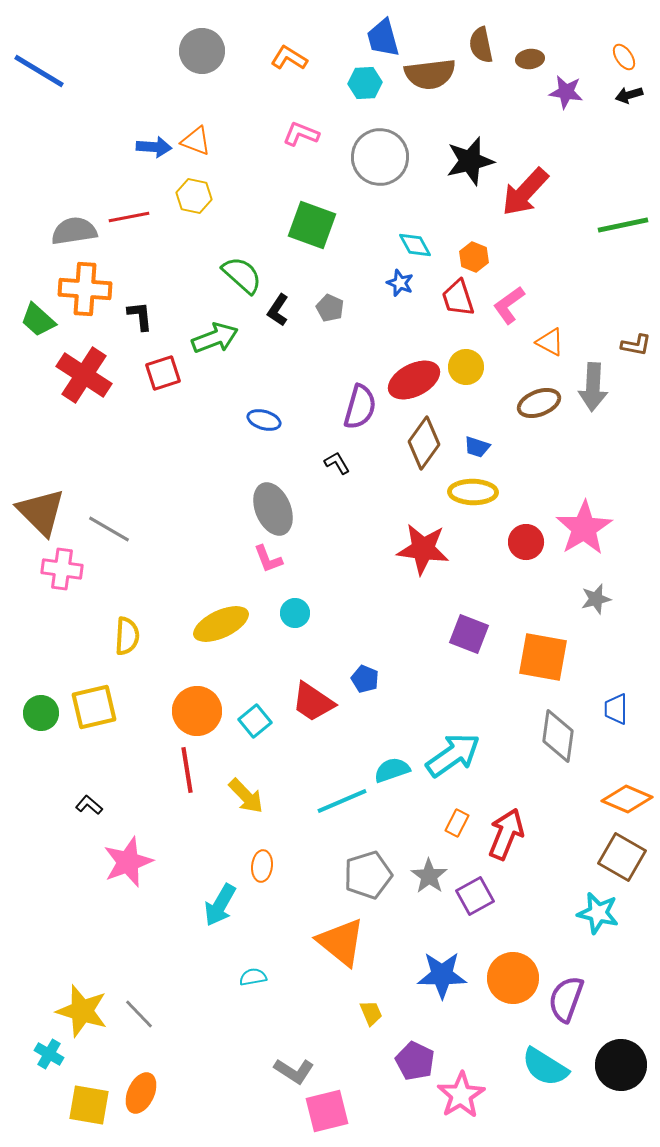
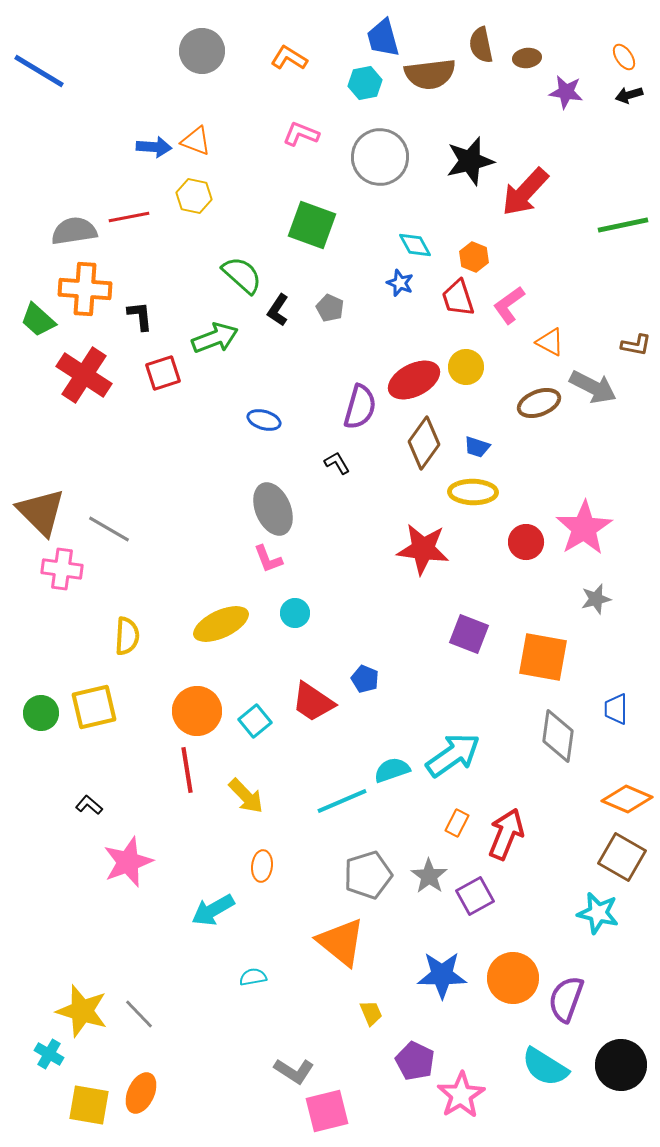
brown ellipse at (530, 59): moved 3 px left, 1 px up
cyan hexagon at (365, 83): rotated 8 degrees counterclockwise
gray arrow at (593, 387): rotated 66 degrees counterclockwise
cyan arrow at (220, 905): moved 7 px left, 5 px down; rotated 30 degrees clockwise
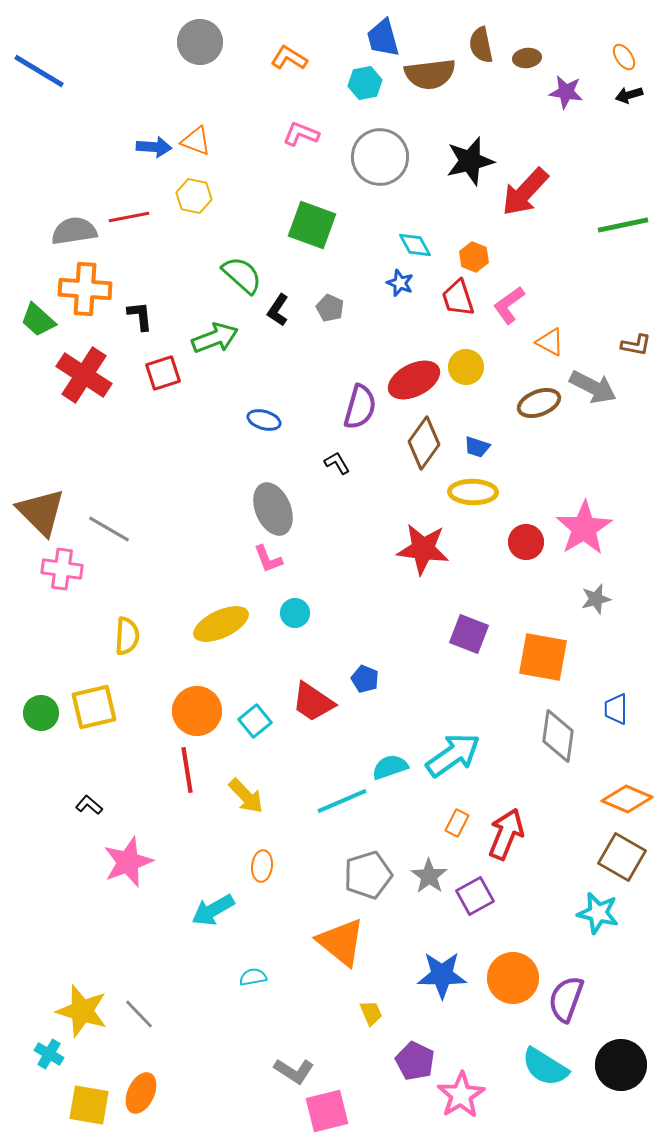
gray circle at (202, 51): moved 2 px left, 9 px up
cyan semicircle at (392, 770): moved 2 px left, 3 px up
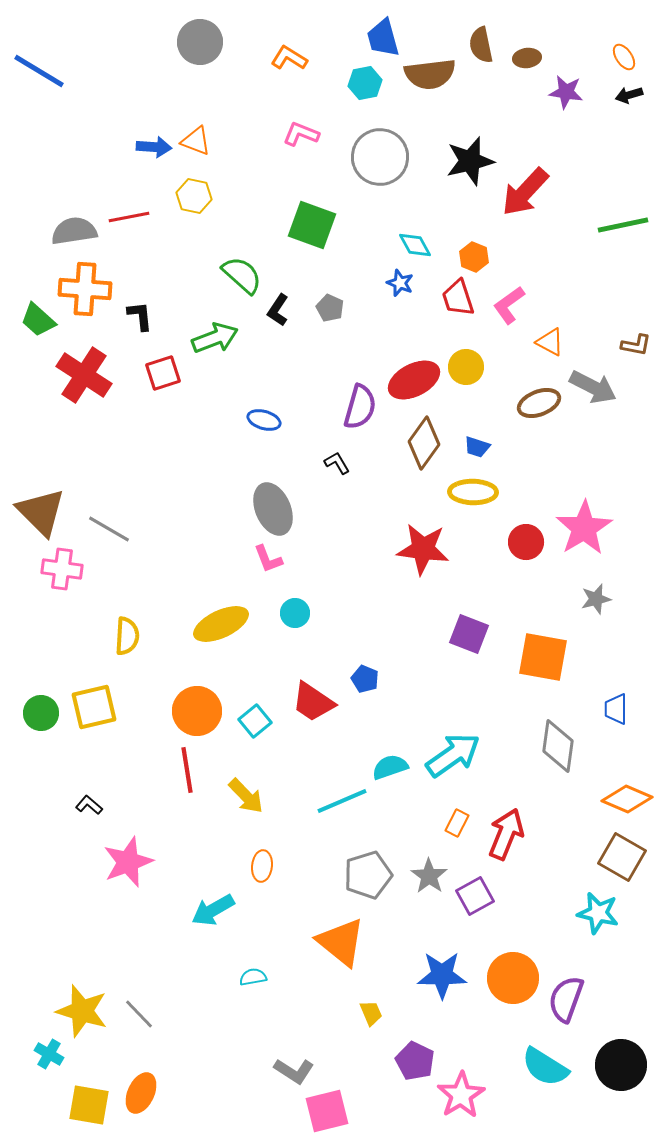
gray diamond at (558, 736): moved 10 px down
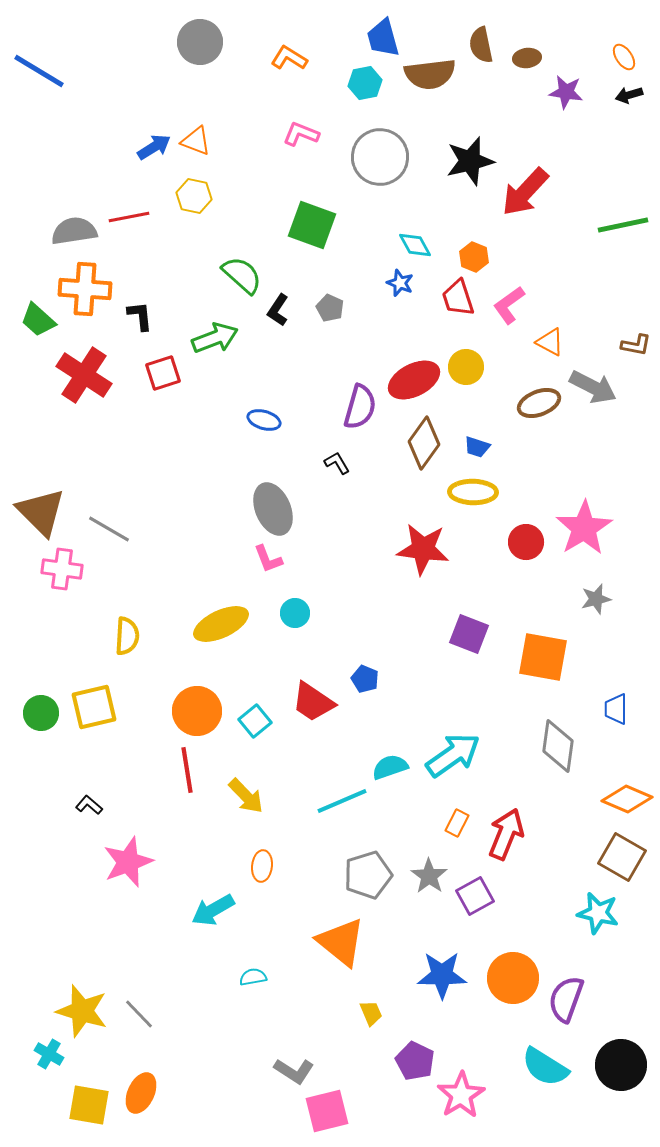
blue arrow at (154, 147): rotated 36 degrees counterclockwise
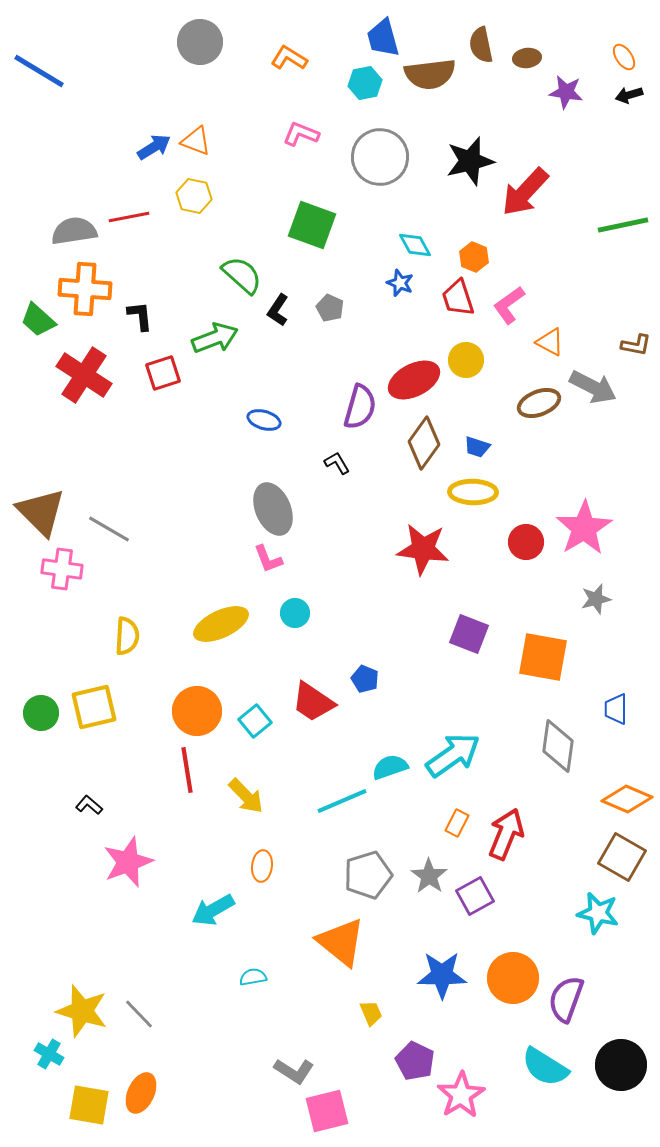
yellow circle at (466, 367): moved 7 px up
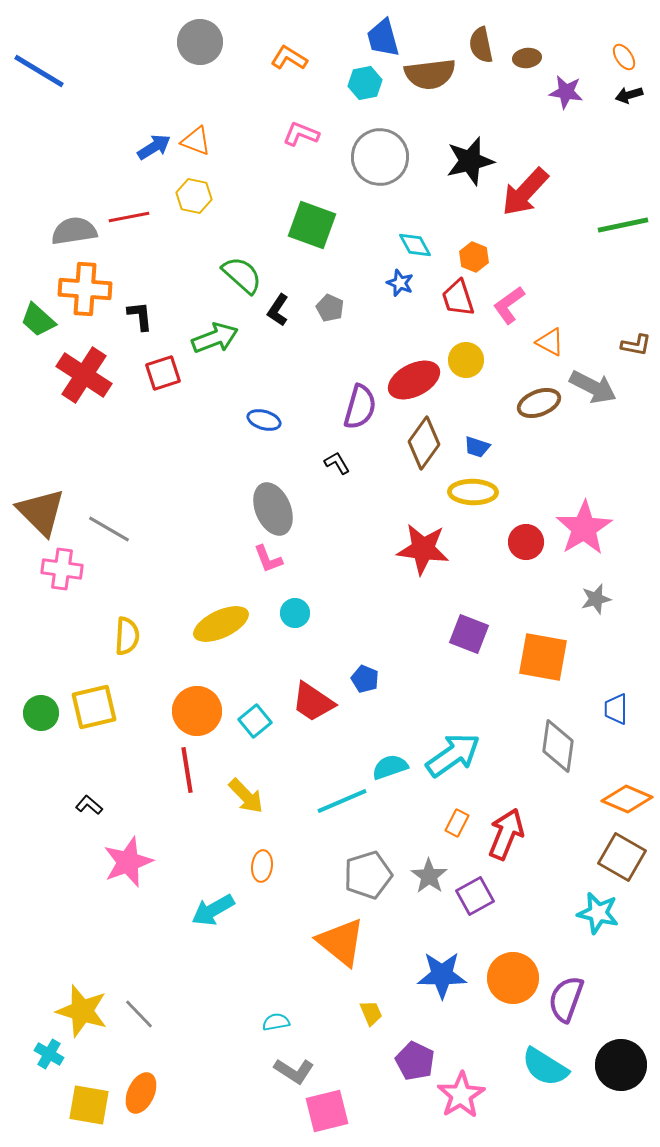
cyan semicircle at (253, 977): moved 23 px right, 45 px down
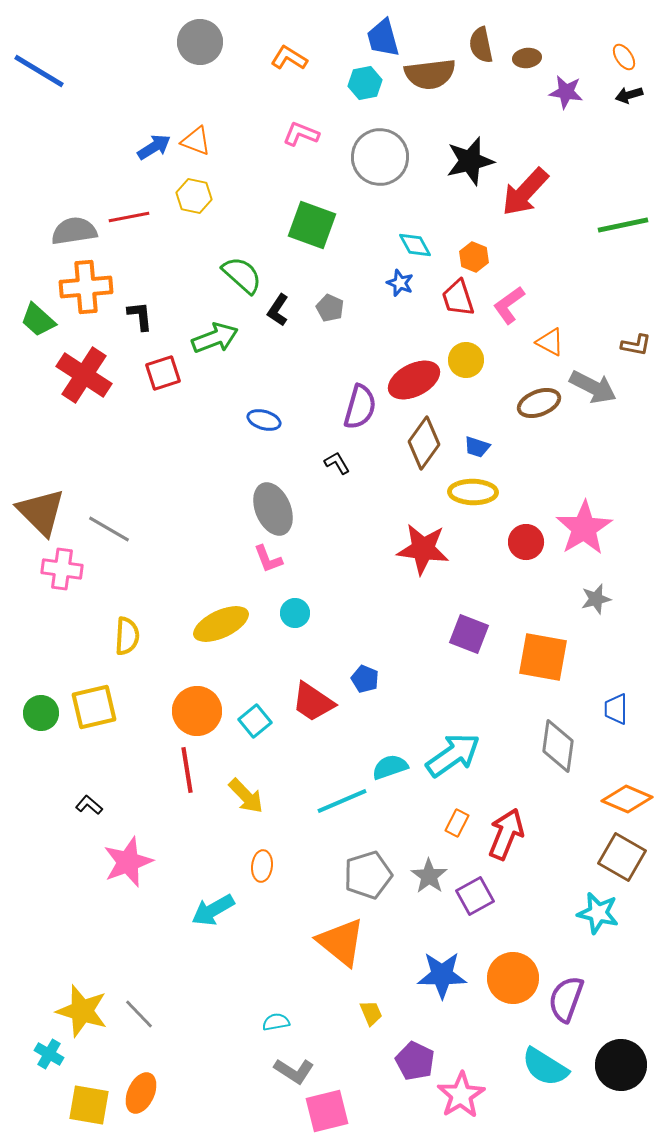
orange cross at (85, 289): moved 1 px right, 2 px up; rotated 9 degrees counterclockwise
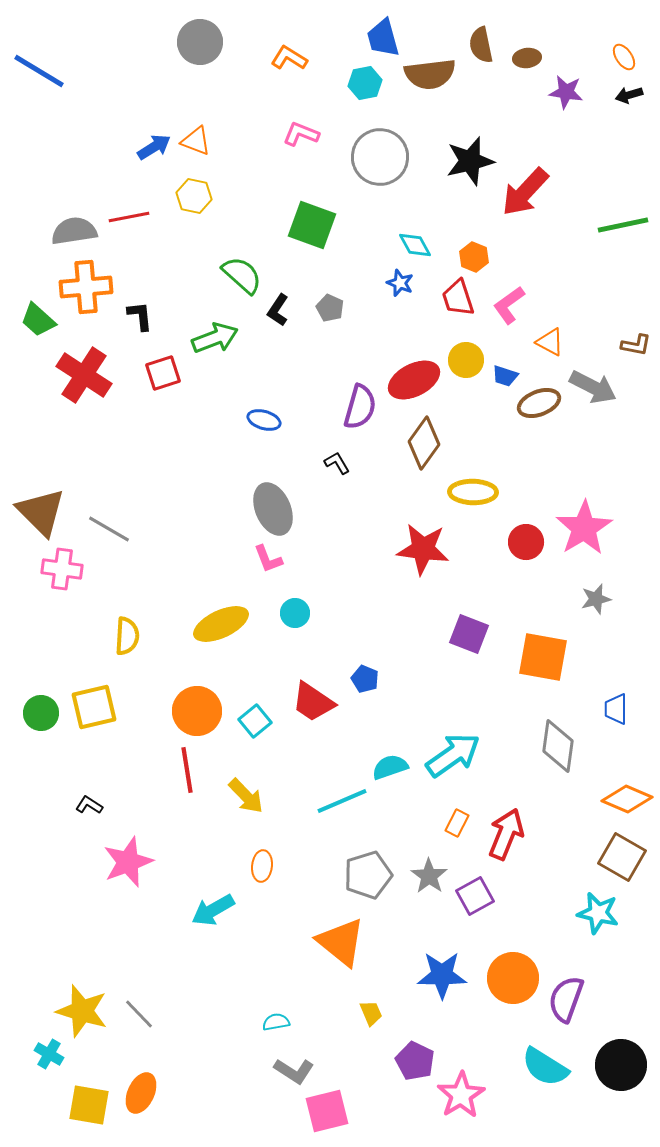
blue trapezoid at (477, 447): moved 28 px right, 71 px up
black L-shape at (89, 805): rotated 8 degrees counterclockwise
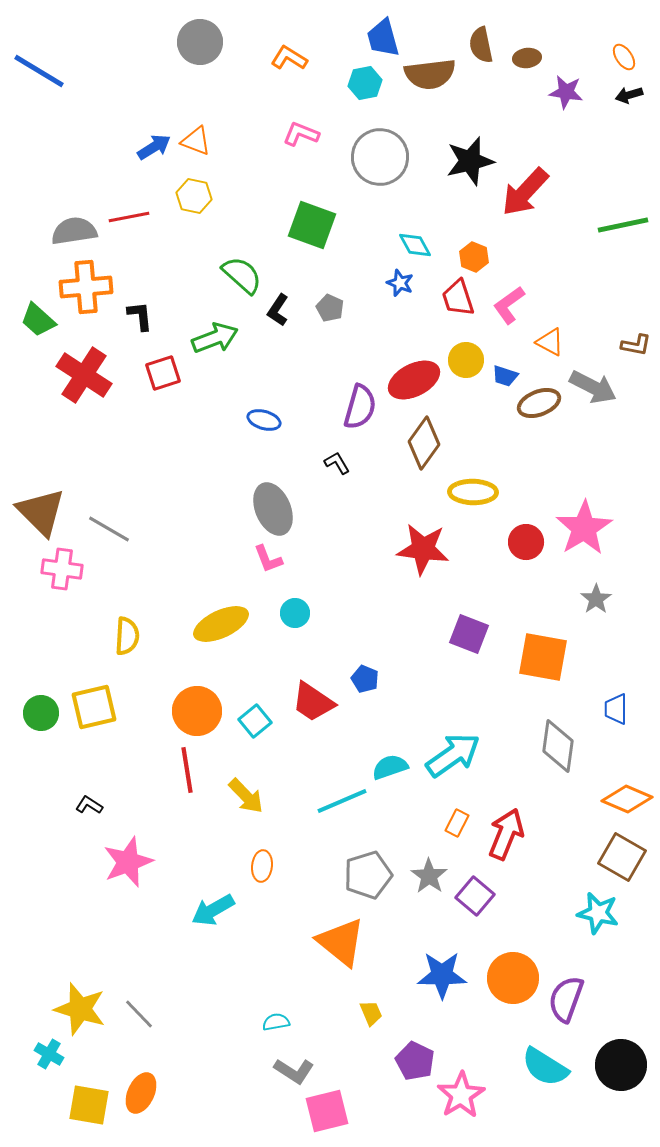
gray star at (596, 599): rotated 20 degrees counterclockwise
purple square at (475, 896): rotated 21 degrees counterclockwise
yellow star at (82, 1011): moved 2 px left, 2 px up
